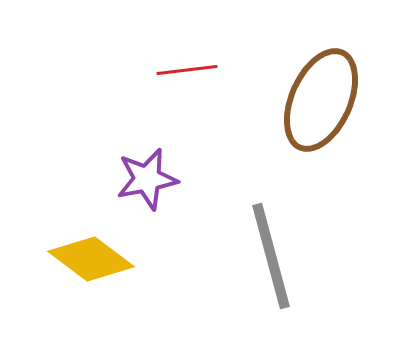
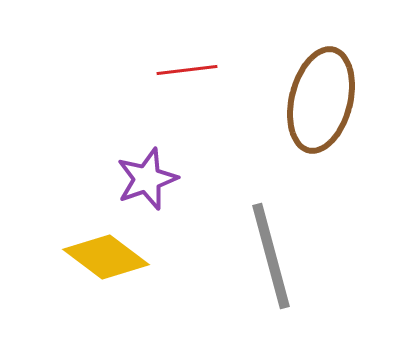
brown ellipse: rotated 10 degrees counterclockwise
purple star: rotated 8 degrees counterclockwise
yellow diamond: moved 15 px right, 2 px up
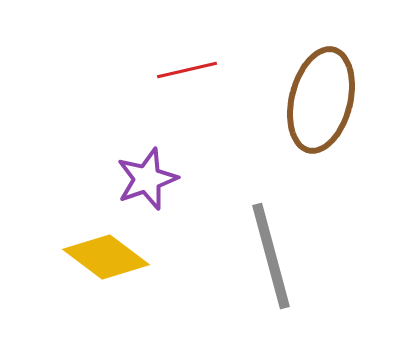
red line: rotated 6 degrees counterclockwise
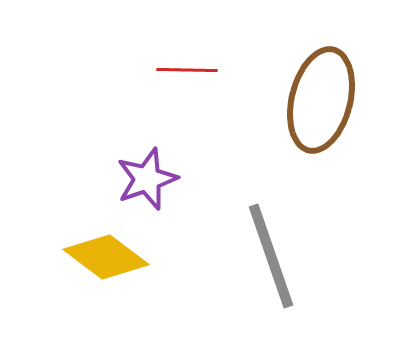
red line: rotated 14 degrees clockwise
gray line: rotated 4 degrees counterclockwise
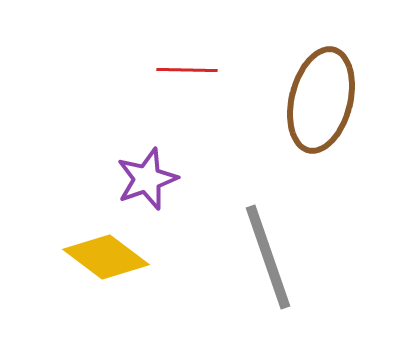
gray line: moved 3 px left, 1 px down
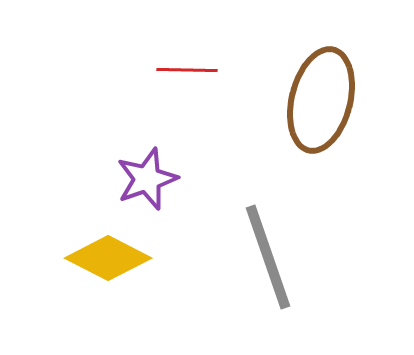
yellow diamond: moved 2 px right, 1 px down; rotated 10 degrees counterclockwise
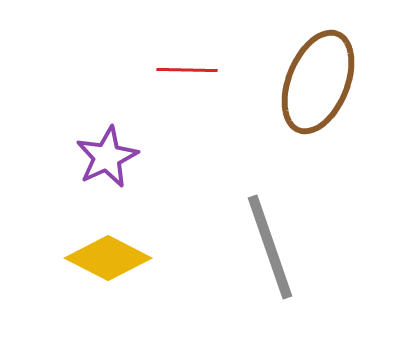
brown ellipse: moved 3 px left, 18 px up; rotated 8 degrees clockwise
purple star: moved 40 px left, 22 px up; rotated 6 degrees counterclockwise
gray line: moved 2 px right, 10 px up
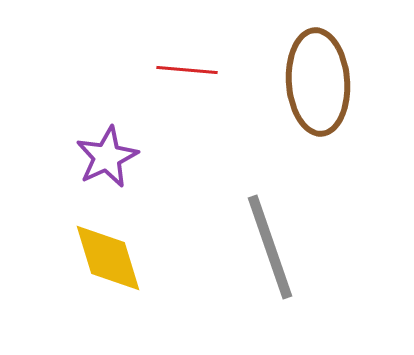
red line: rotated 4 degrees clockwise
brown ellipse: rotated 26 degrees counterclockwise
yellow diamond: rotated 46 degrees clockwise
